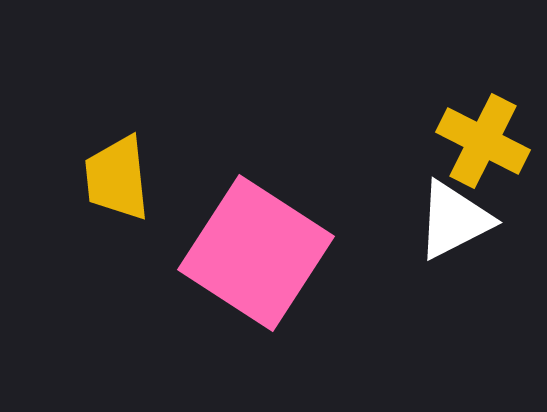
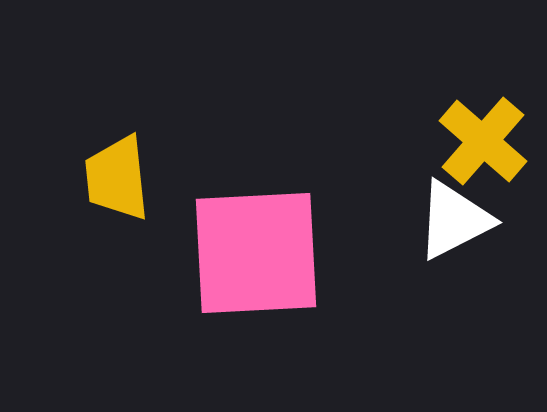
yellow cross: rotated 14 degrees clockwise
pink square: rotated 36 degrees counterclockwise
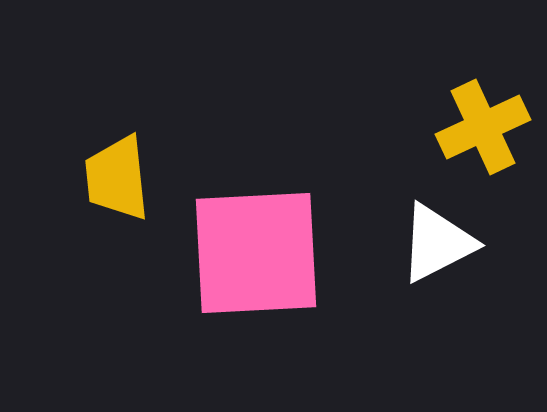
yellow cross: moved 14 px up; rotated 24 degrees clockwise
white triangle: moved 17 px left, 23 px down
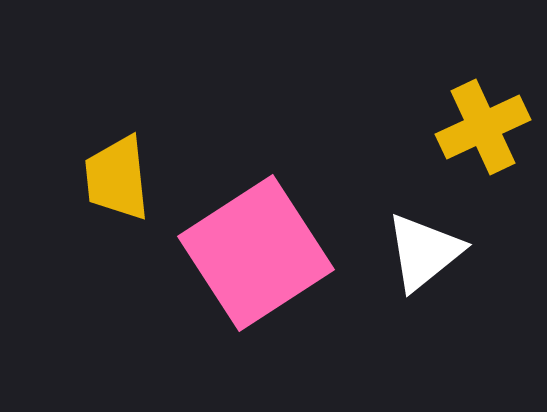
white triangle: moved 13 px left, 9 px down; rotated 12 degrees counterclockwise
pink square: rotated 30 degrees counterclockwise
